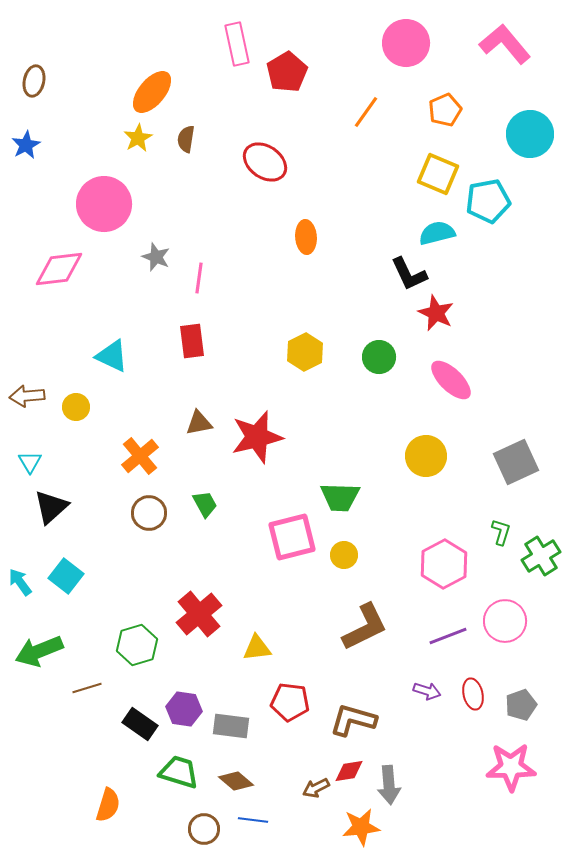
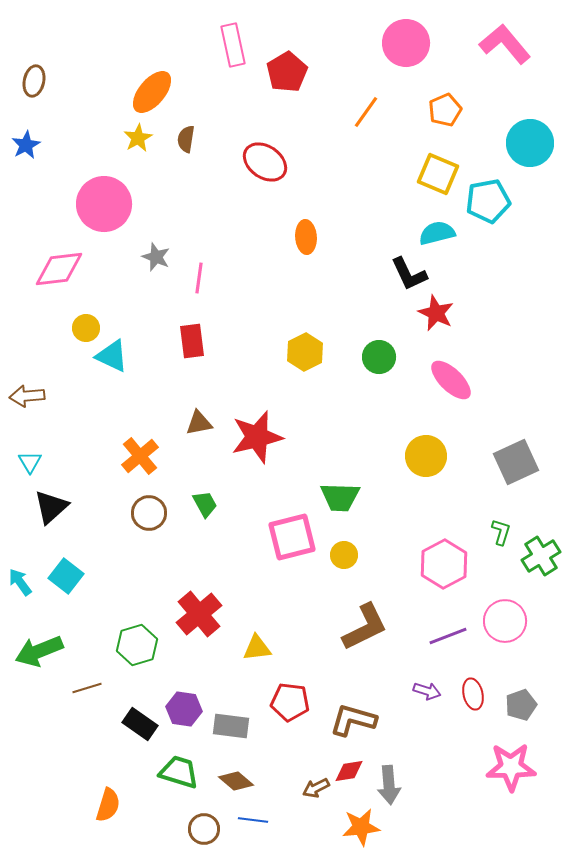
pink rectangle at (237, 44): moved 4 px left, 1 px down
cyan circle at (530, 134): moved 9 px down
yellow circle at (76, 407): moved 10 px right, 79 px up
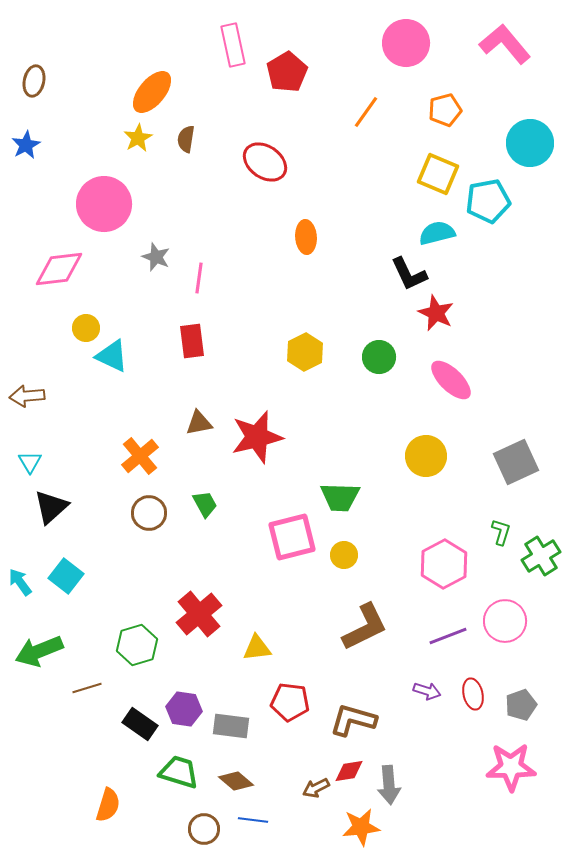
orange pentagon at (445, 110): rotated 8 degrees clockwise
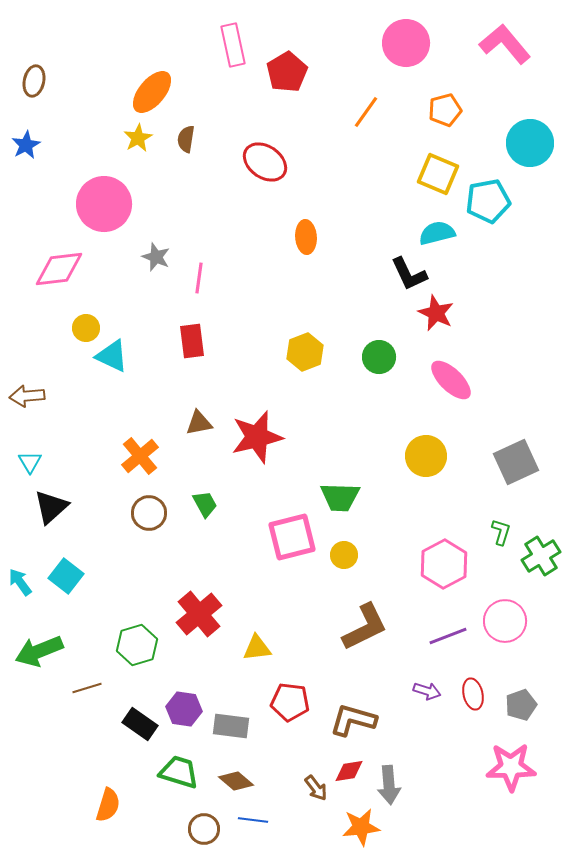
yellow hexagon at (305, 352): rotated 6 degrees clockwise
brown arrow at (316, 788): rotated 100 degrees counterclockwise
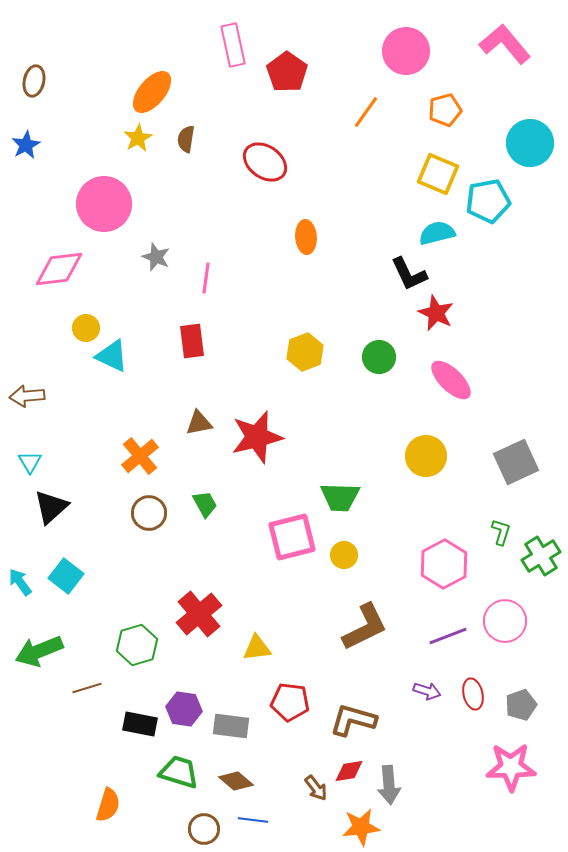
pink circle at (406, 43): moved 8 px down
red pentagon at (287, 72): rotated 6 degrees counterclockwise
pink line at (199, 278): moved 7 px right
black rectangle at (140, 724): rotated 24 degrees counterclockwise
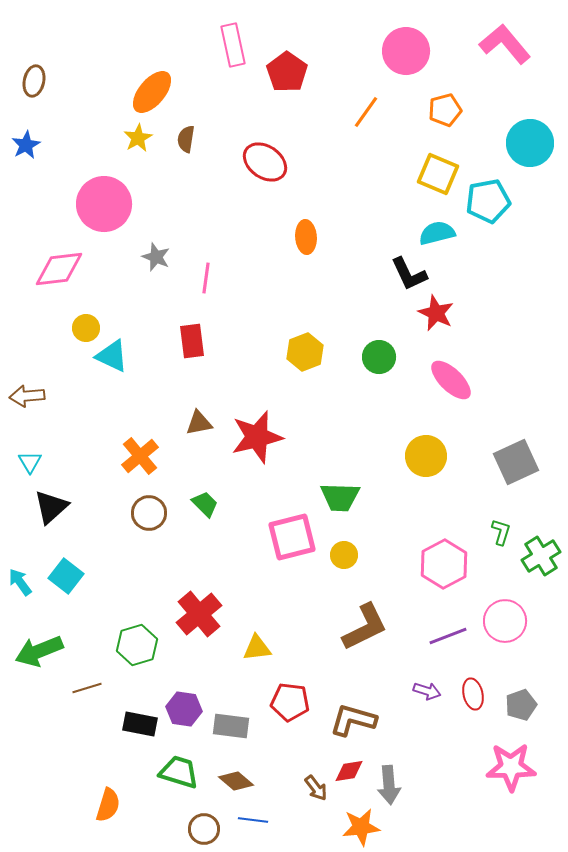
green trapezoid at (205, 504): rotated 16 degrees counterclockwise
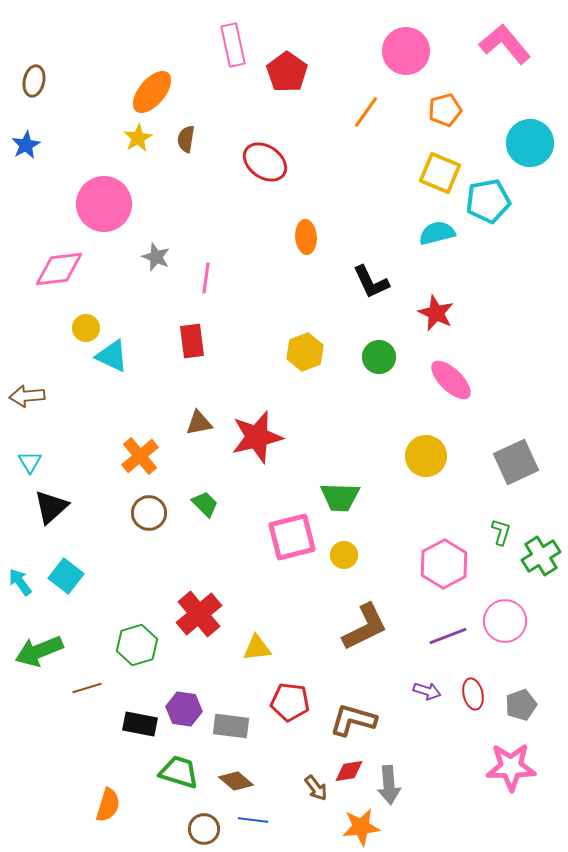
yellow square at (438, 174): moved 2 px right, 1 px up
black L-shape at (409, 274): moved 38 px left, 8 px down
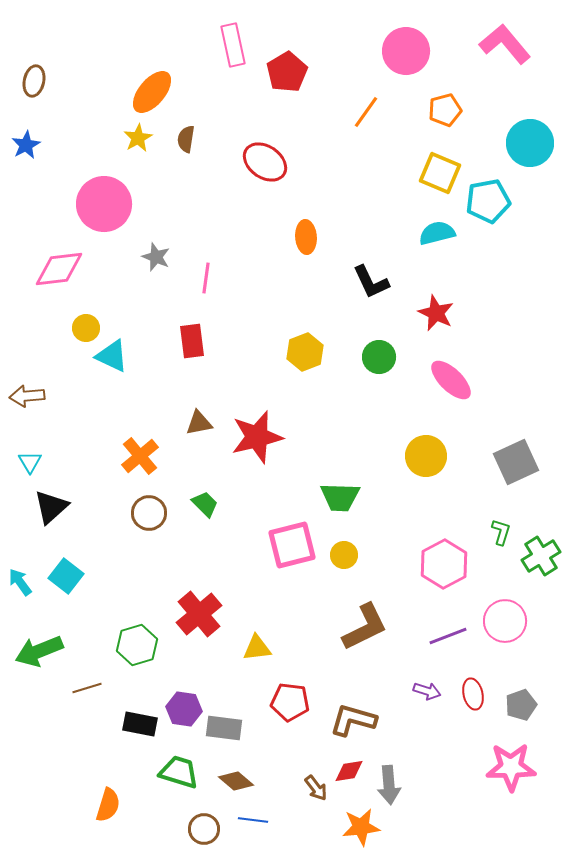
red pentagon at (287, 72): rotated 6 degrees clockwise
pink square at (292, 537): moved 8 px down
gray rectangle at (231, 726): moved 7 px left, 2 px down
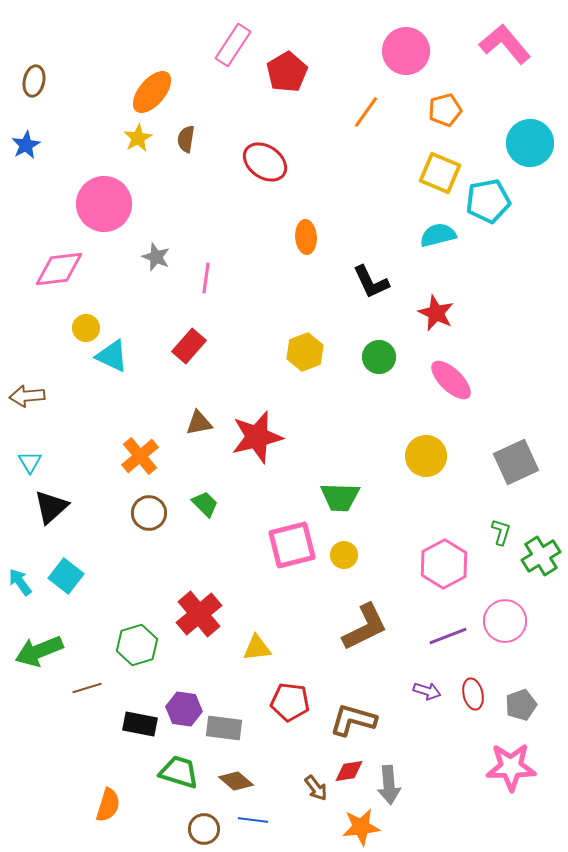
pink rectangle at (233, 45): rotated 45 degrees clockwise
cyan semicircle at (437, 233): moved 1 px right, 2 px down
red rectangle at (192, 341): moved 3 px left, 5 px down; rotated 48 degrees clockwise
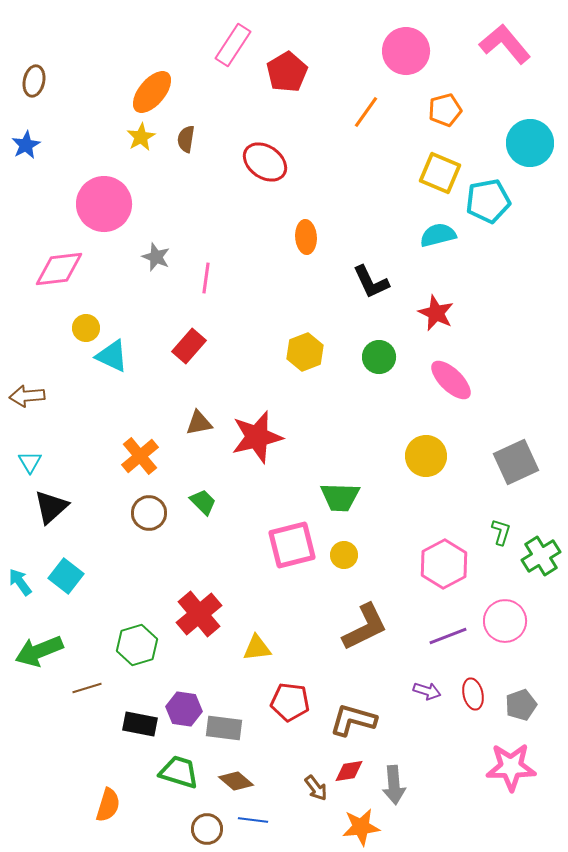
yellow star at (138, 138): moved 3 px right, 1 px up
green trapezoid at (205, 504): moved 2 px left, 2 px up
gray arrow at (389, 785): moved 5 px right
brown circle at (204, 829): moved 3 px right
